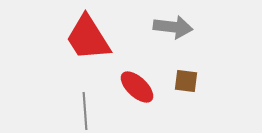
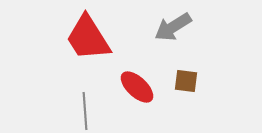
gray arrow: rotated 141 degrees clockwise
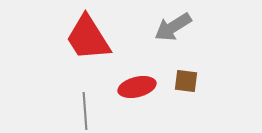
red ellipse: rotated 57 degrees counterclockwise
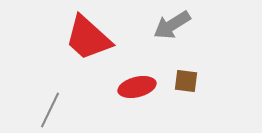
gray arrow: moved 1 px left, 2 px up
red trapezoid: rotated 16 degrees counterclockwise
gray line: moved 35 px left, 1 px up; rotated 30 degrees clockwise
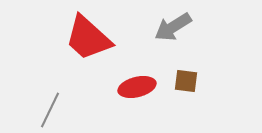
gray arrow: moved 1 px right, 2 px down
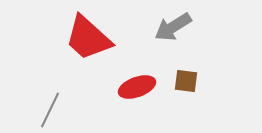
red ellipse: rotated 6 degrees counterclockwise
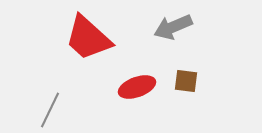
gray arrow: rotated 9 degrees clockwise
